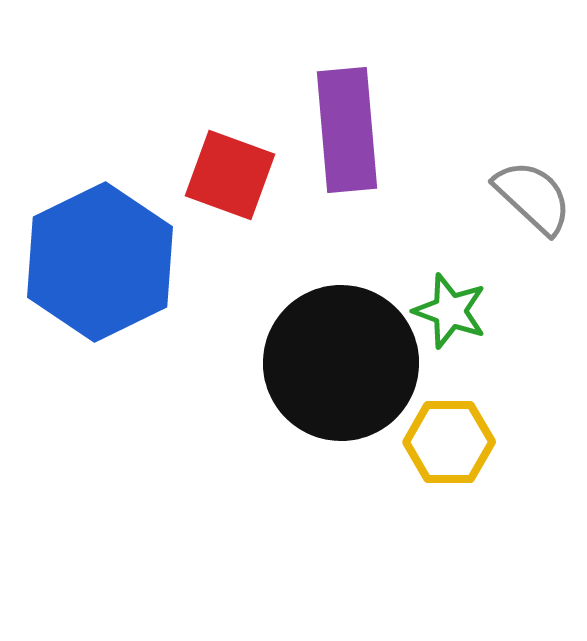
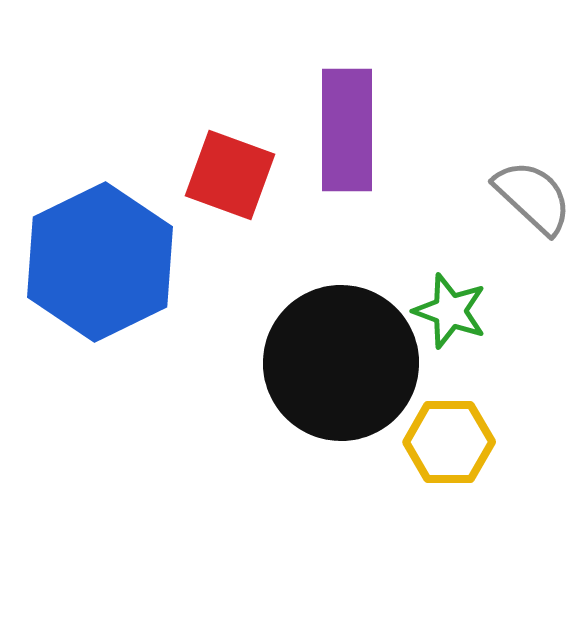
purple rectangle: rotated 5 degrees clockwise
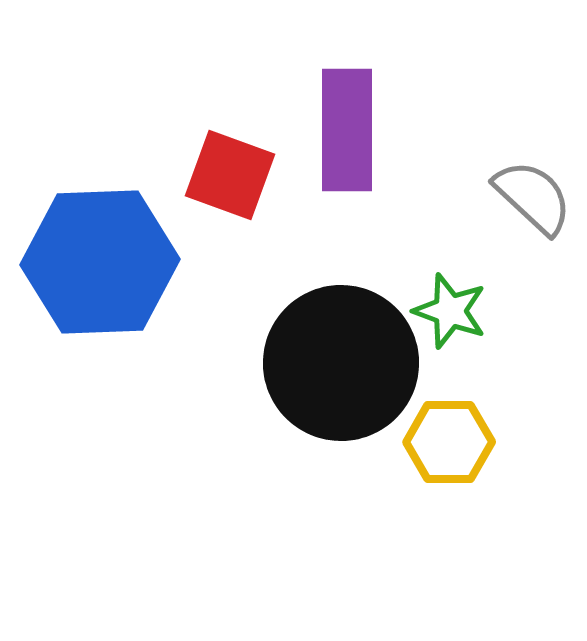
blue hexagon: rotated 24 degrees clockwise
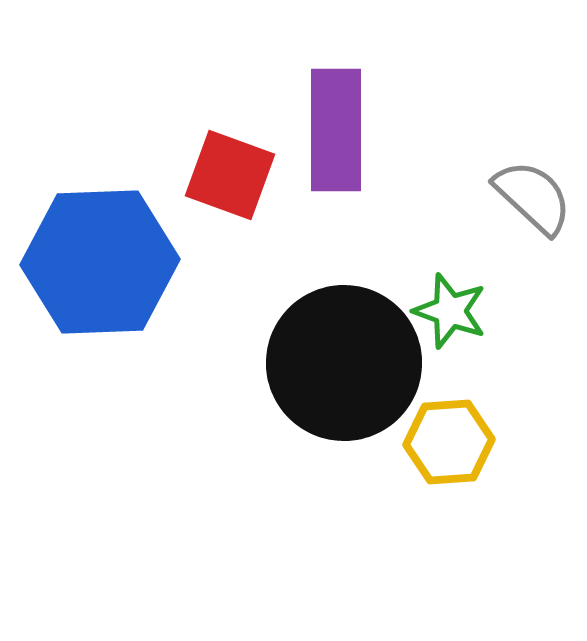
purple rectangle: moved 11 px left
black circle: moved 3 px right
yellow hexagon: rotated 4 degrees counterclockwise
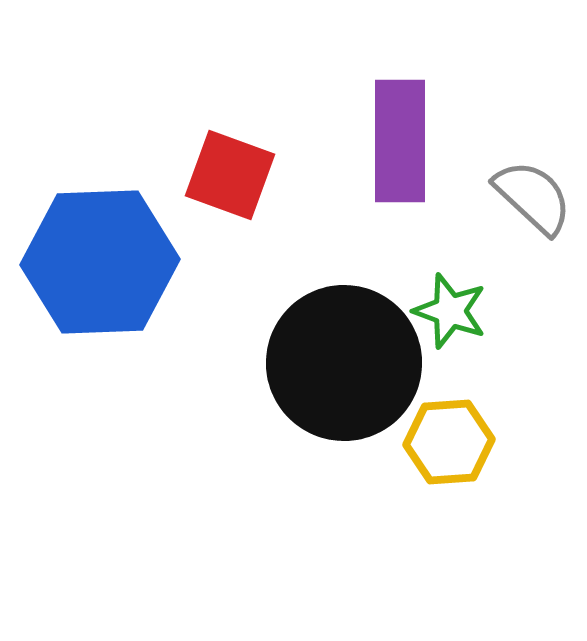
purple rectangle: moved 64 px right, 11 px down
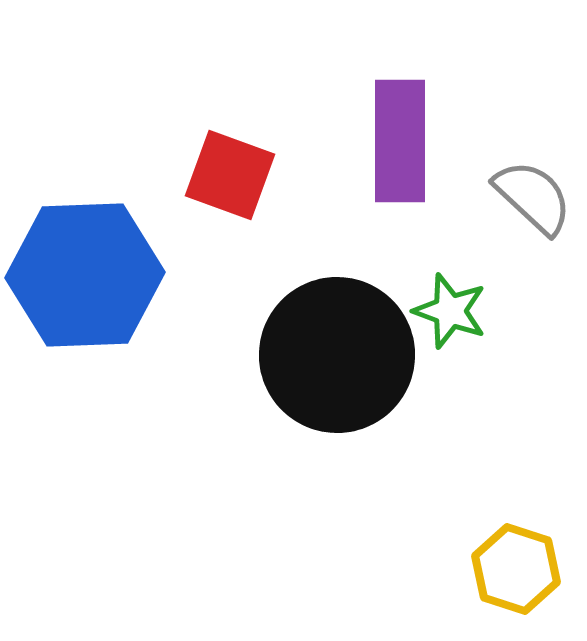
blue hexagon: moved 15 px left, 13 px down
black circle: moved 7 px left, 8 px up
yellow hexagon: moved 67 px right, 127 px down; rotated 22 degrees clockwise
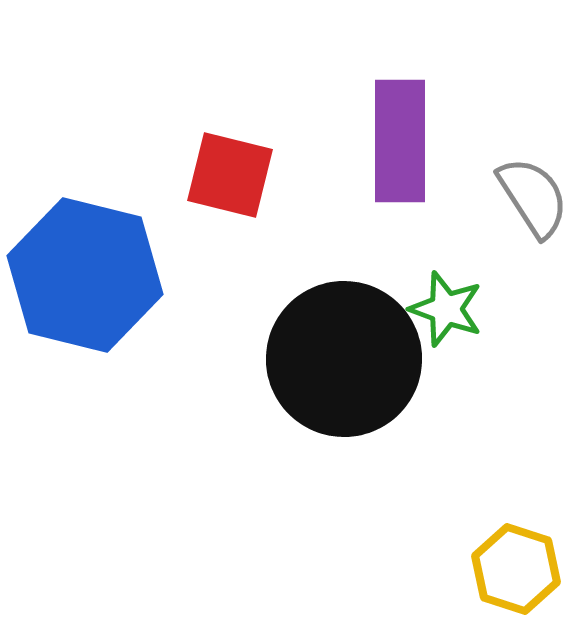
red square: rotated 6 degrees counterclockwise
gray semicircle: rotated 14 degrees clockwise
blue hexagon: rotated 16 degrees clockwise
green star: moved 4 px left, 2 px up
black circle: moved 7 px right, 4 px down
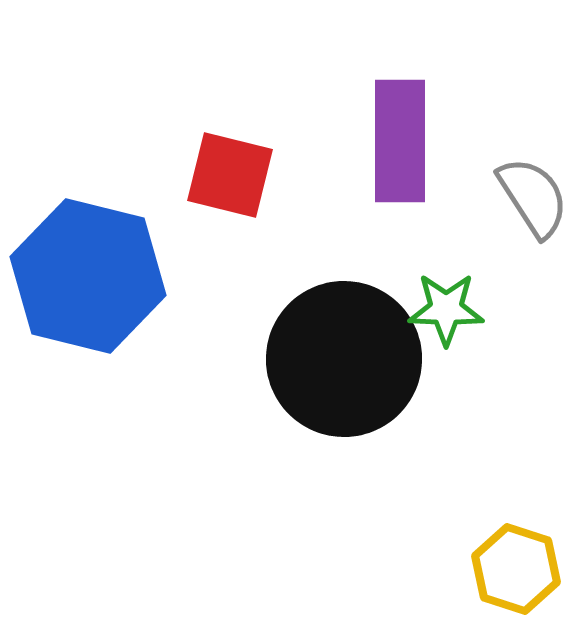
blue hexagon: moved 3 px right, 1 px down
green star: rotated 18 degrees counterclockwise
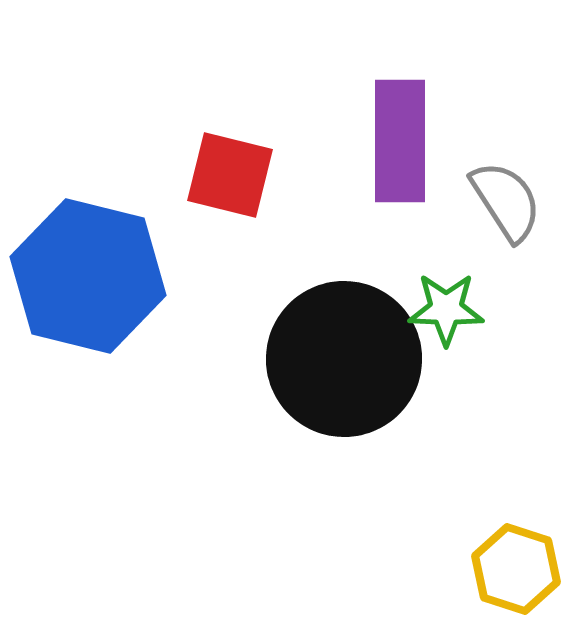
gray semicircle: moved 27 px left, 4 px down
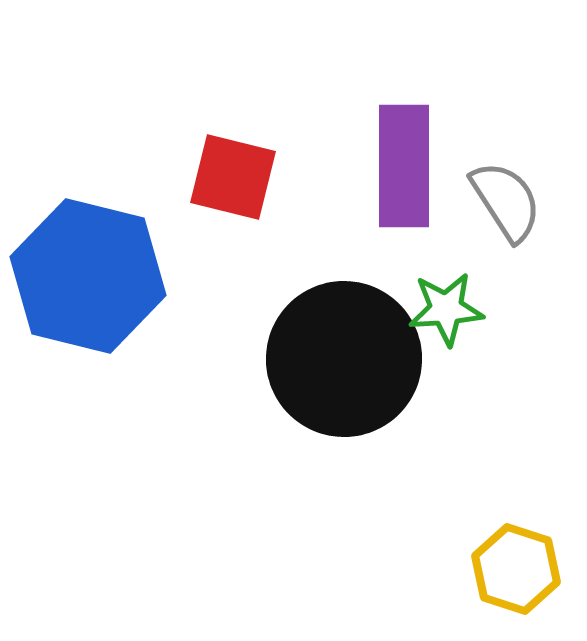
purple rectangle: moved 4 px right, 25 px down
red square: moved 3 px right, 2 px down
green star: rotated 6 degrees counterclockwise
